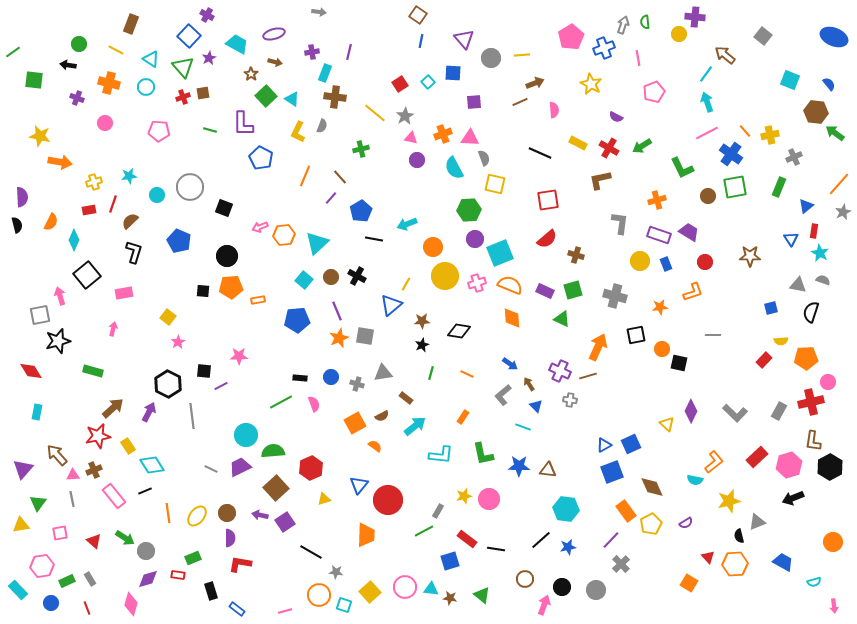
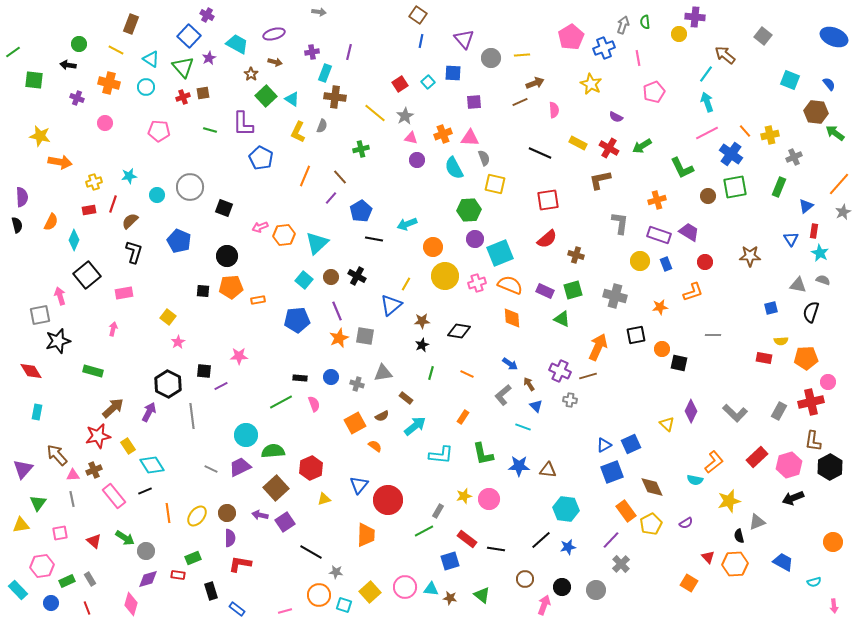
red rectangle at (764, 360): moved 2 px up; rotated 56 degrees clockwise
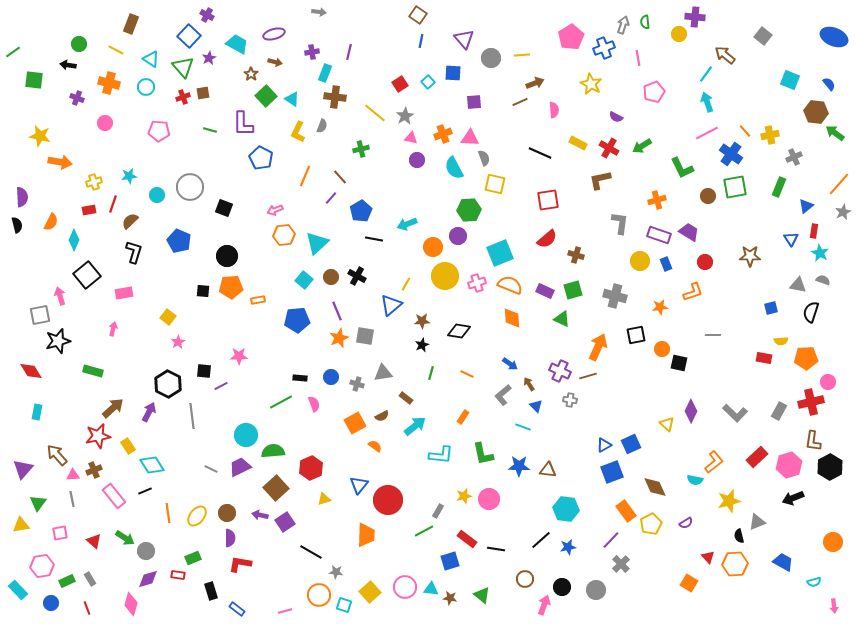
pink arrow at (260, 227): moved 15 px right, 17 px up
purple circle at (475, 239): moved 17 px left, 3 px up
brown diamond at (652, 487): moved 3 px right
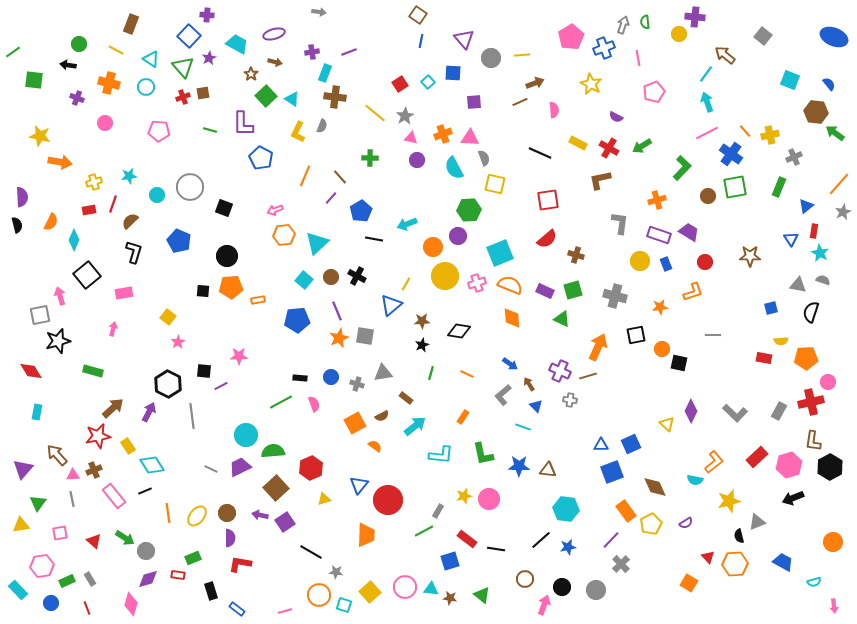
purple cross at (207, 15): rotated 24 degrees counterclockwise
purple line at (349, 52): rotated 56 degrees clockwise
green cross at (361, 149): moved 9 px right, 9 px down; rotated 14 degrees clockwise
green L-shape at (682, 168): rotated 110 degrees counterclockwise
blue triangle at (604, 445): moved 3 px left; rotated 28 degrees clockwise
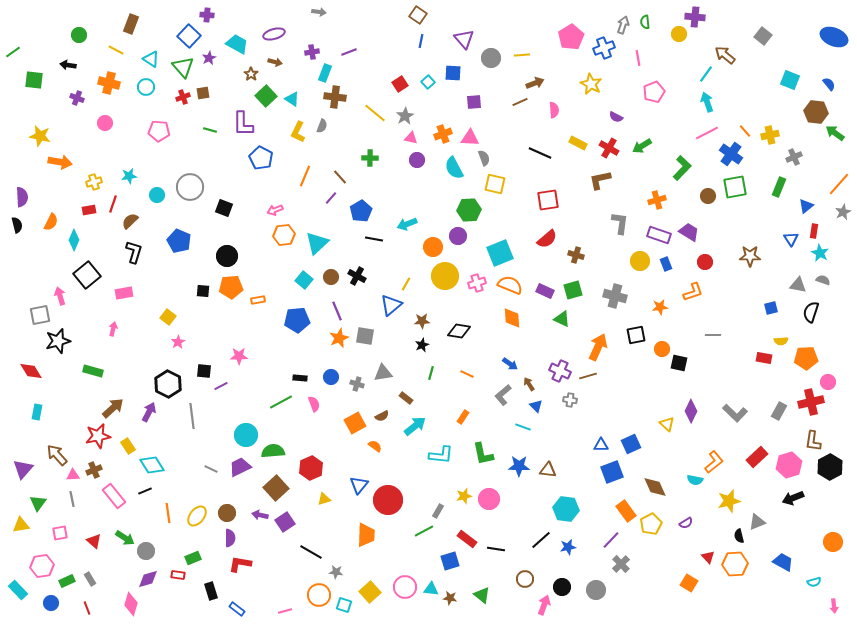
green circle at (79, 44): moved 9 px up
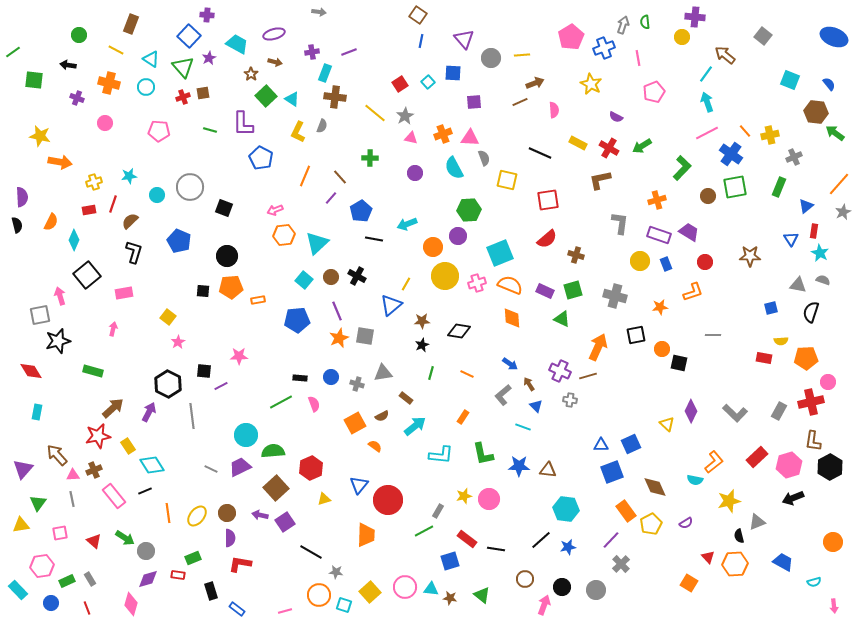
yellow circle at (679, 34): moved 3 px right, 3 px down
purple circle at (417, 160): moved 2 px left, 13 px down
yellow square at (495, 184): moved 12 px right, 4 px up
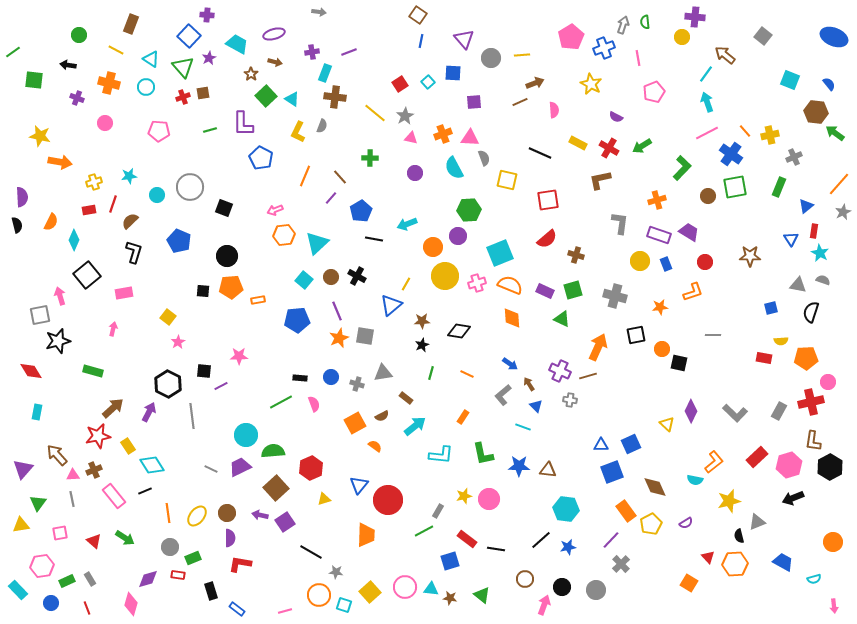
green line at (210, 130): rotated 32 degrees counterclockwise
gray circle at (146, 551): moved 24 px right, 4 px up
cyan semicircle at (814, 582): moved 3 px up
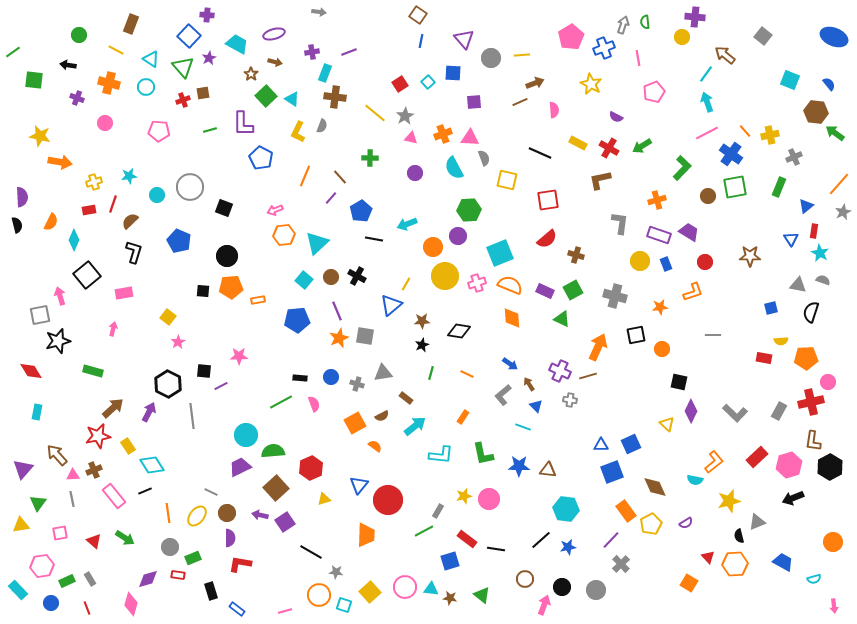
red cross at (183, 97): moved 3 px down
green square at (573, 290): rotated 12 degrees counterclockwise
black square at (679, 363): moved 19 px down
gray line at (211, 469): moved 23 px down
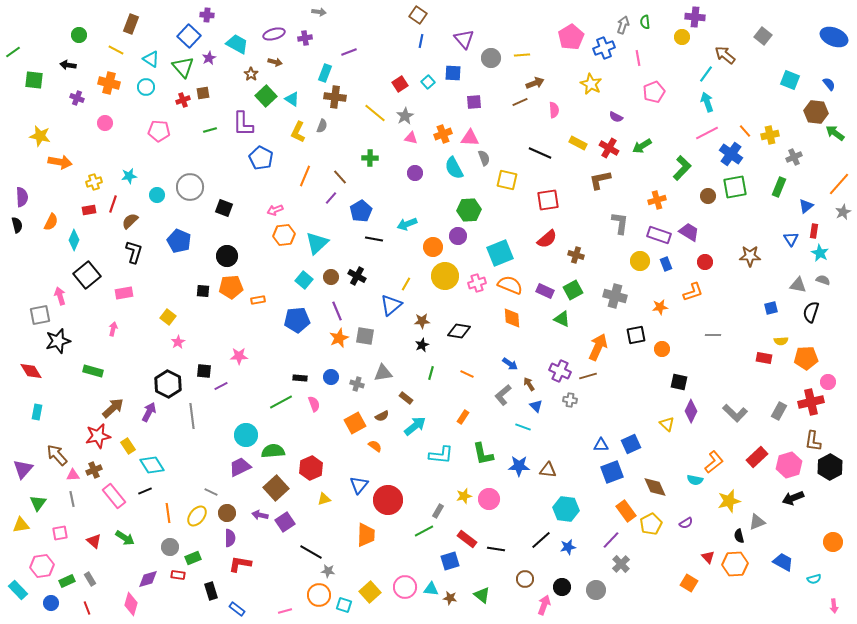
purple cross at (312, 52): moved 7 px left, 14 px up
gray star at (336, 572): moved 8 px left, 1 px up
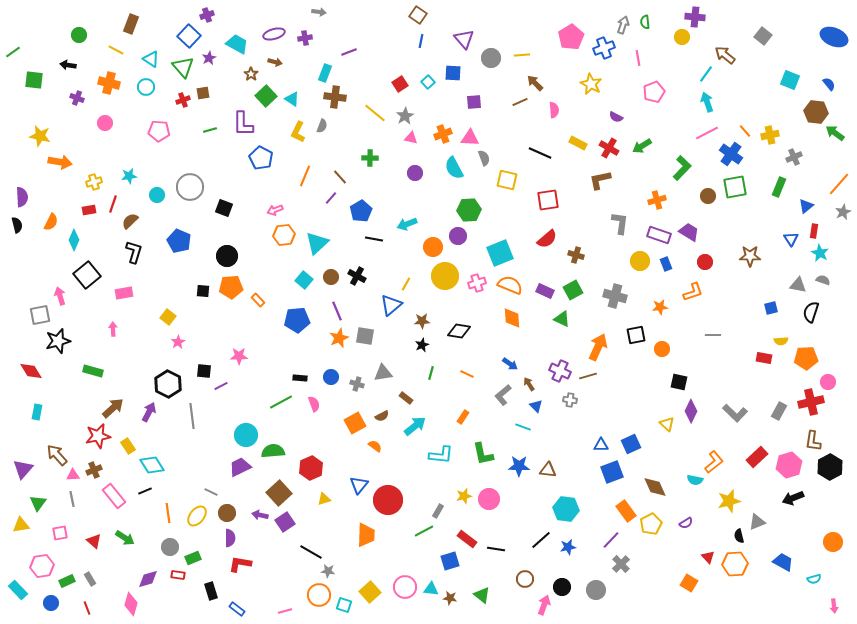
purple cross at (207, 15): rotated 24 degrees counterclockwise
brown arrow at (535, 83): rotated 114 degrees counterclockwise
orange rectangle at (258, 300): rotated 56 degrees clockwise
pink arrow at (113, 329): rotated 16 degrees counterclockwise
brown square at (276, 488): moved 3 px right, 5 px down
